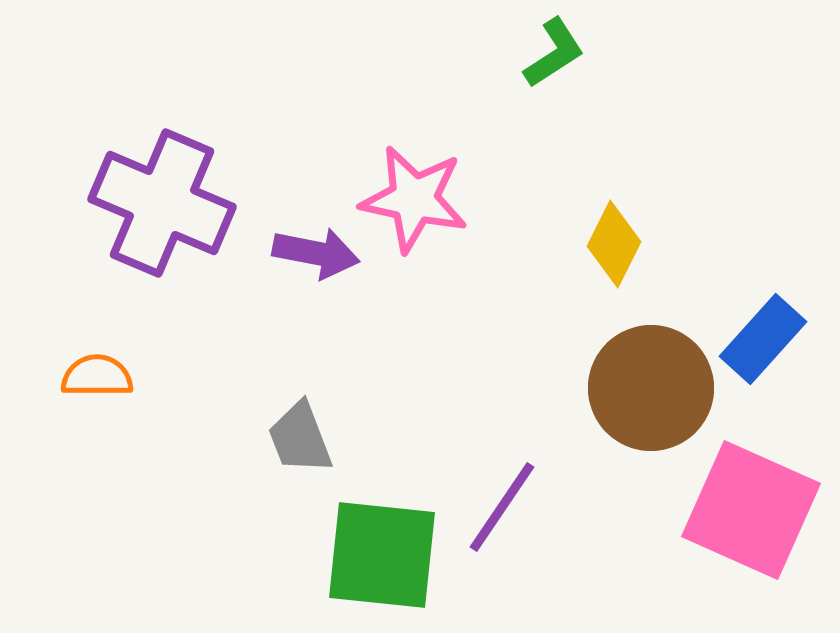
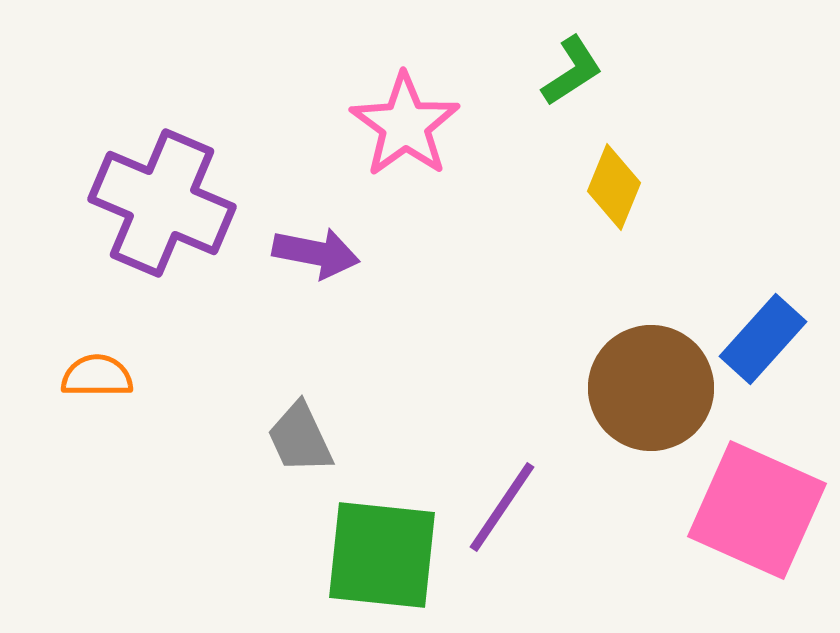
green L-shape: moved 18 px right, 18 px down
pink star: moved 9 px left, 74 px up; rotated 24 degrees clockwise
yellow diamond: moved 57 px up; rotated 4 degrees counterclockwise
gray trapezoid: rotated 4 degrees counterclockwise
pink square: moved 6 px right
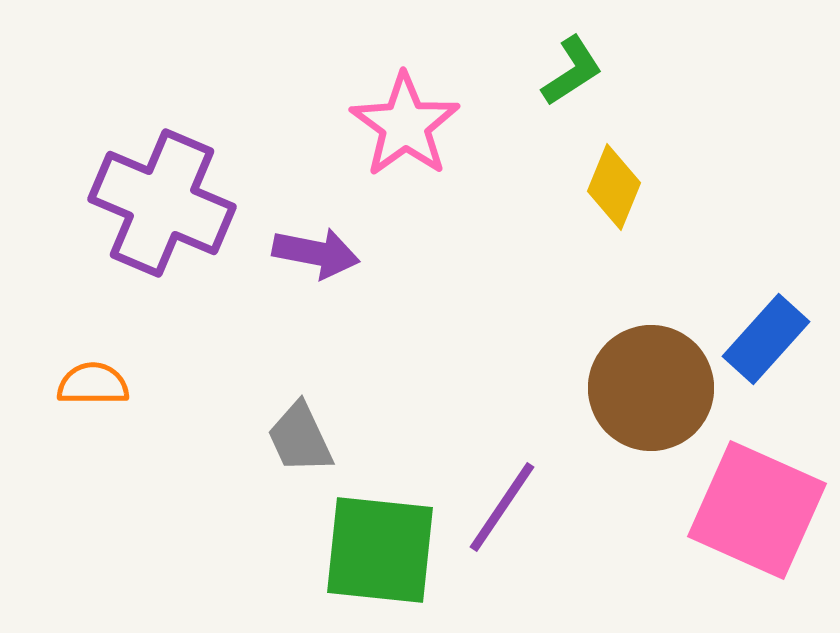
blue rectangle: moved 3 px right
orange semicircle: moved 4 px left, 8 px down
green square: moved 2 px left, 5 px up
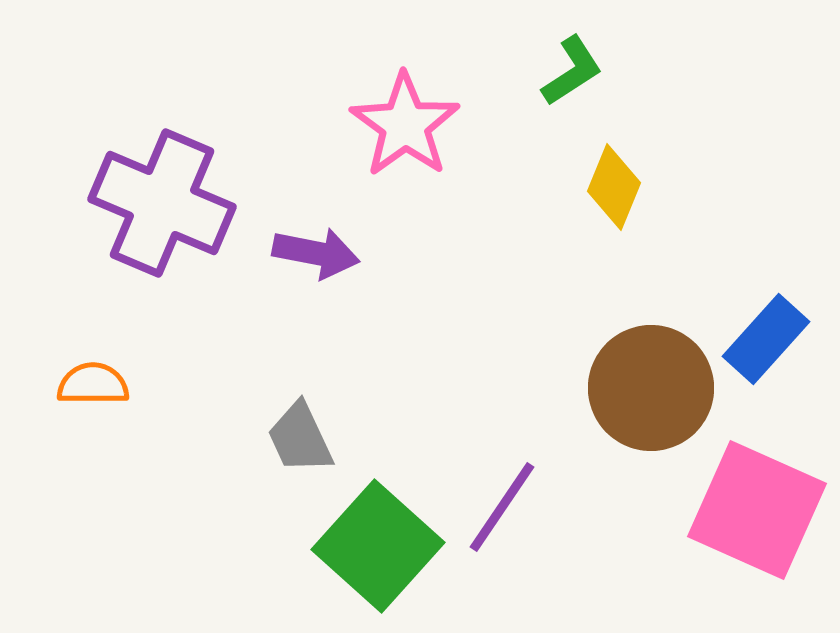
green square: moved 2 px left, 4 px up; rotated 36 degrees clockwise
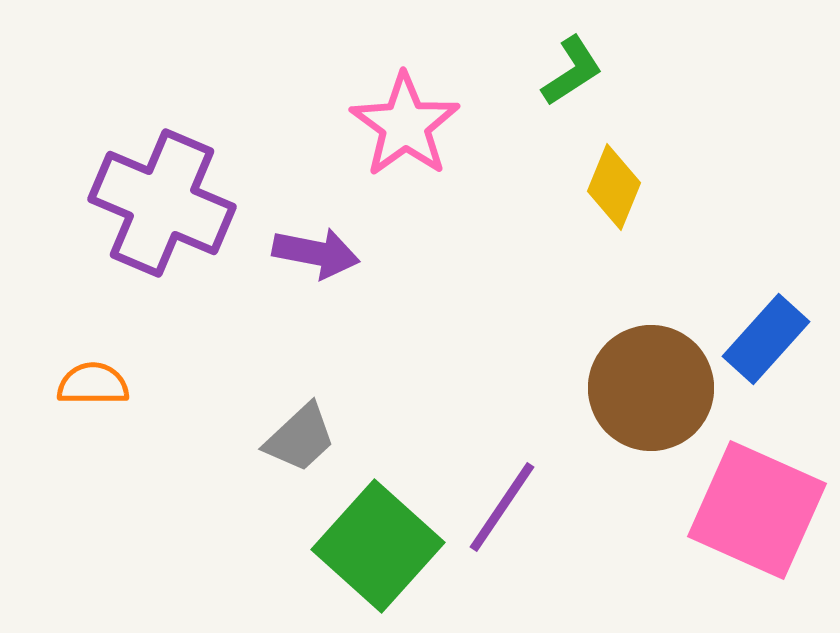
gray trapezoid: rotated 108 degrees counterclockwise
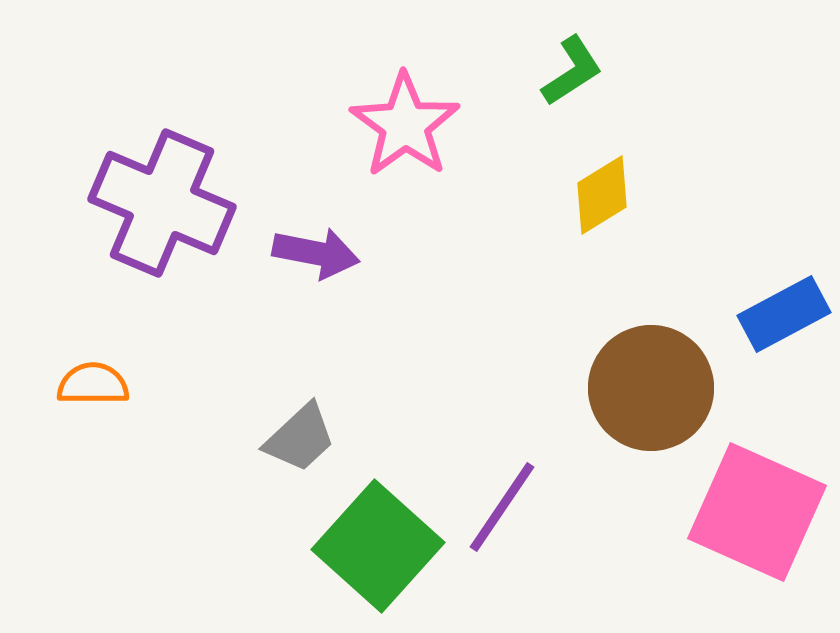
yellow diamond: moved 12 px left, 8 px down; rotated 36 degrees clockwise
blue rectangle: moved 18 px right, 25 px up; rotated 20 degrees clockwise
pink square: moved 2 px down
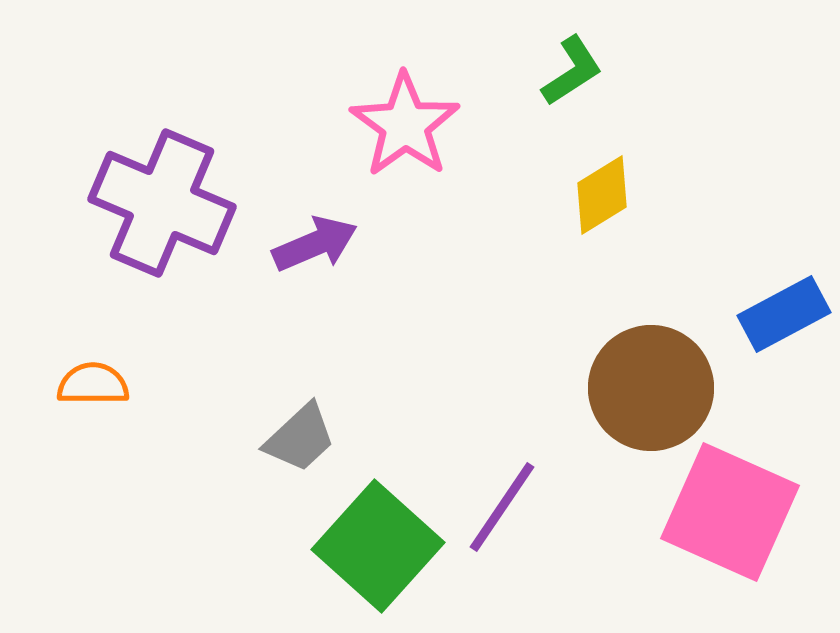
purple arrow: moved 1 px left, 9 px up; rotated 34 degrees counterclockwise
pink square: moved 27 px left
